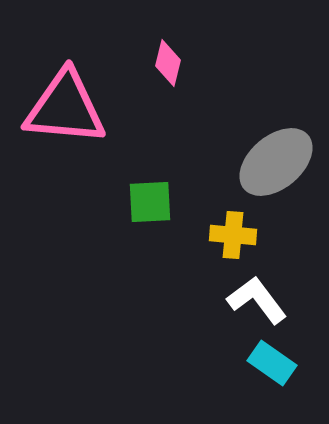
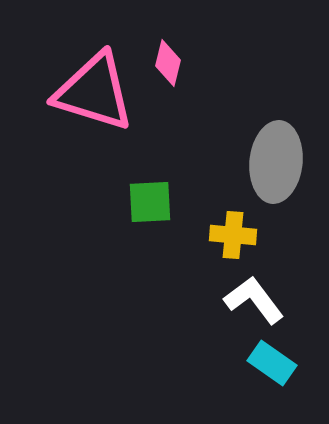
pink triangle: moved 29 px right, 16 px up; rotated 12 degrees clockwise
gray ellipse: rotated 44 degrees counterclockwise
white L-shape: moved 3 px left
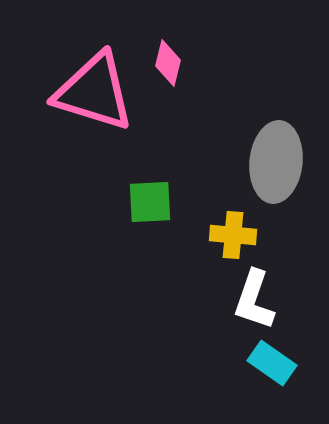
white L-shape: rotated 124 degrees counterclockwise
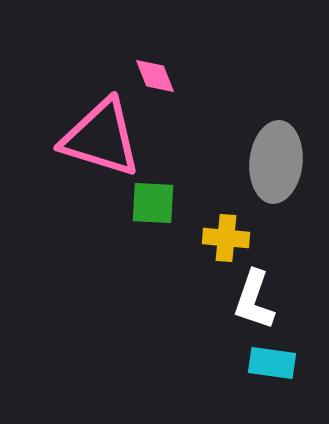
pink diamond: moved 13 px left, 13 px down; rotated 36 degrees counterclockwise
pink triangle: moved 7 px right, 46 px down
green square: moved 3 px right, 1 px down; rotated 6 degrees clockwise
yellow cross: moved 7 px left, 3 px down
cyan rectangle: rotated 27 degrees counterclockwise
